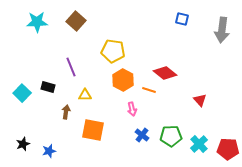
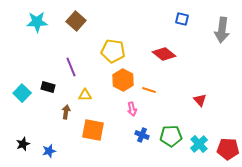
red diamond: moved 1 px left, 19 px up
blue cross: rotated 16 degrees counterclockwise
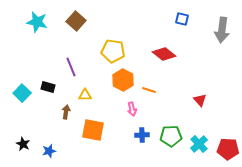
cyan star: rotated 15 degrees clockwise
blue cross: rotated 24 degrees counterclockwise
black star: rotated 24 degrees counterclockwise
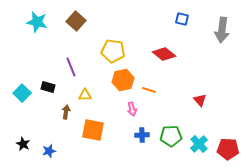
orange hexagon: rotated 20 degrees clockwise
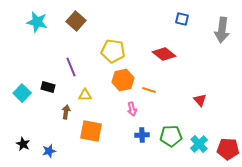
orange square: moved 2 px left, 1 px down
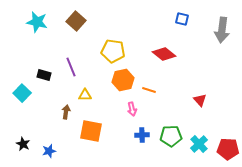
black rectangle: moved 4 px left, 12 px up
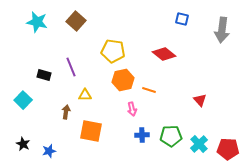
cyan square: moved 1 px right, 7 px down
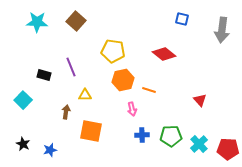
cyan star: rotated 10 degrees counterclockwise
blue star: moved 1 px right, 1 px up
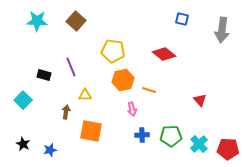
cyan star: moved 1 px up
